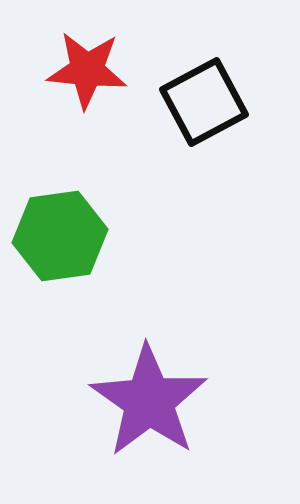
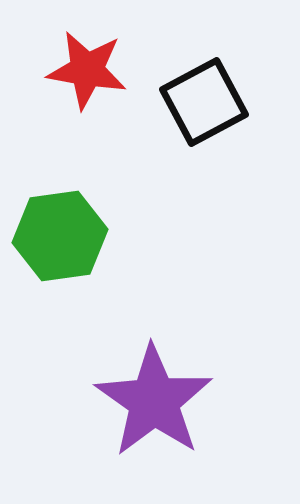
red star: rotated 4 degrees clockwise
purple star: moved 5 px right
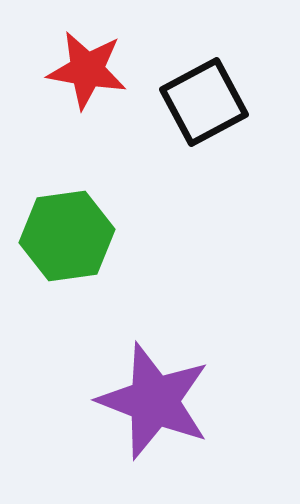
green hexagon: moved 7 px right
purple star: rotated 14 degrees counterclockwise
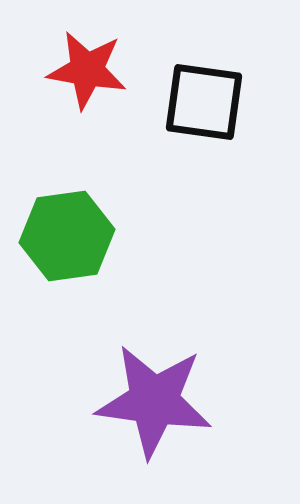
black square: rotated 36 degrees clockwise
purple star: rotated 13 degrees counterclockwise
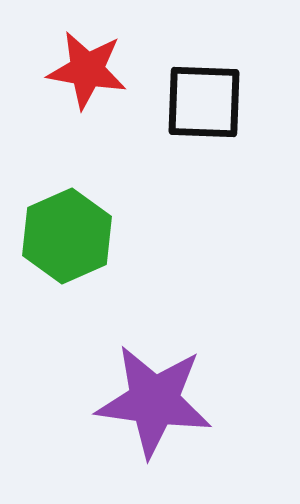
black square: rotated 6 degrees counterclockwise
green hexagon: rotated 16 degrees counterclockwise
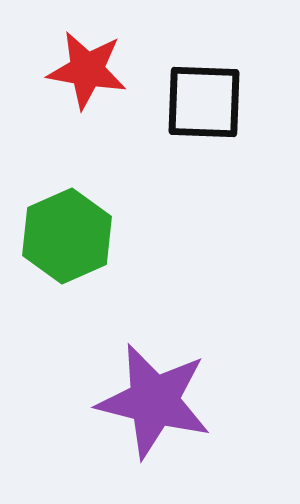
purple star: rotated 6 degrees clockwise
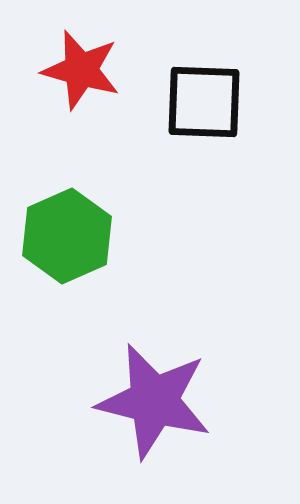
red star: moved 6 px left; rotated 6 degrees clockwise
